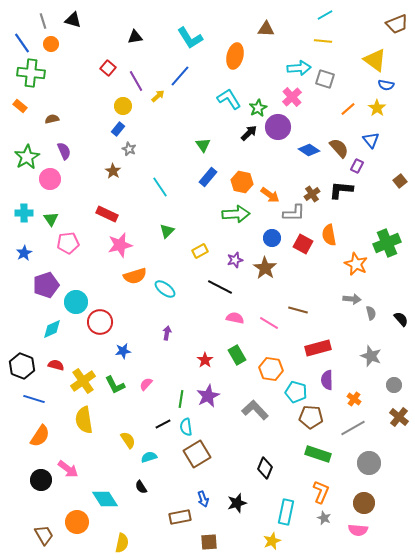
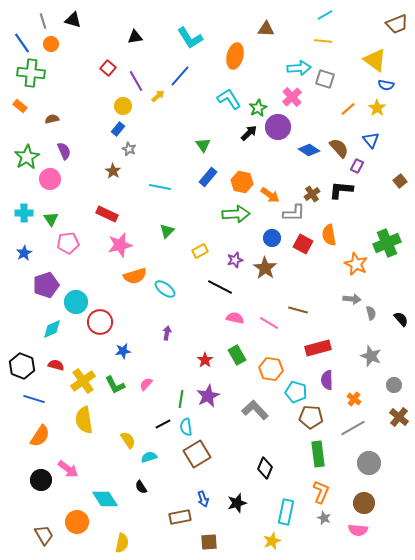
cyan line at (160, 187): rotated 45 degrees counterclockwise
green rectangle at (318, 454): rotated 65 degrees clockwise
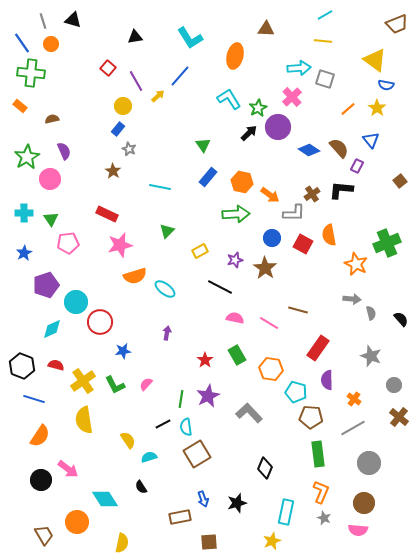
red rectangle at (318, 348): rotated 40 degrees counterclockwise
gray L-shape at (255, 410): moved 6 px left, 3 px down
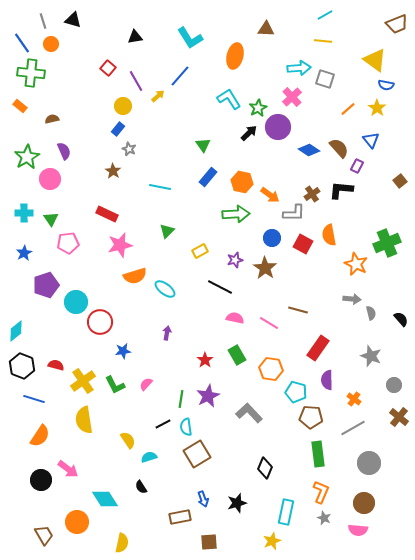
cyan diamond at (52, 329): moved 36 px left, 2 px down; rotated 15 degrees counterclockwise
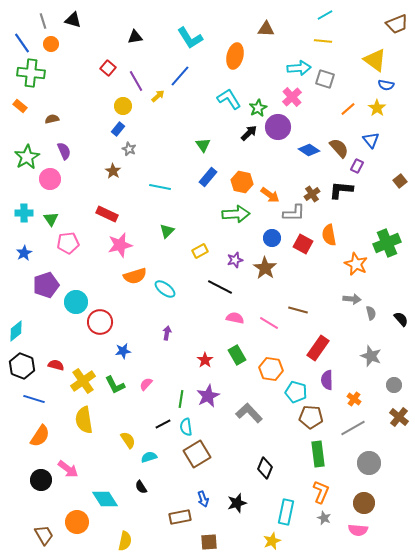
yellow semicircle at (122, 543): moved 3 px right, 2 px up
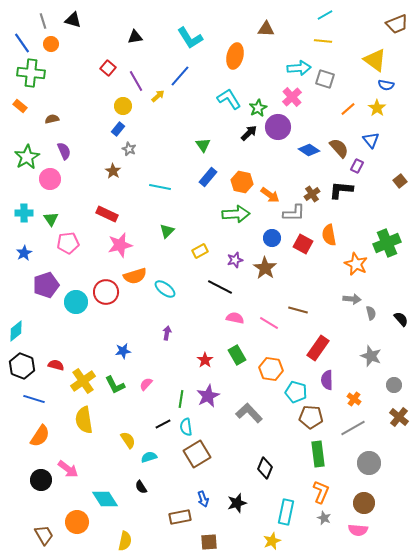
red circle at (100, 322): moved 6 px right, 30 px up
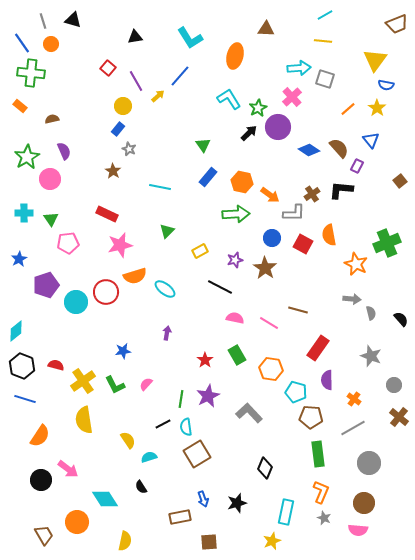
yellow triangle at (375, 60): rotated 30 degrees clockwise
blue star at (24, 253): moved 5 px left, 6 px down
blue line at (34, 399): moved 9 px left
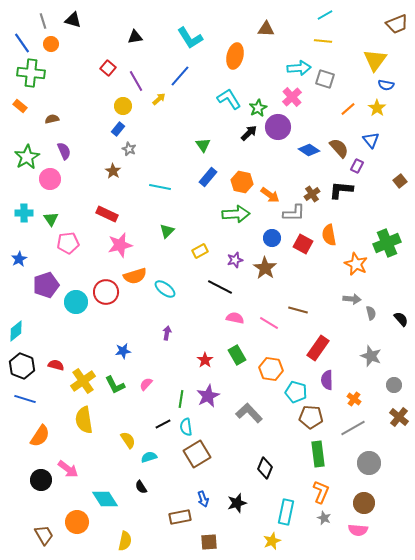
yellow arrow at (158, 96): moved 1 px right, 3 px down
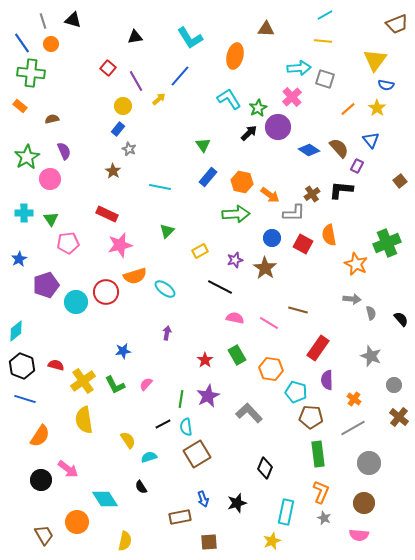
pink semicircle at (358, 530): moved 1 px right, 5 px down
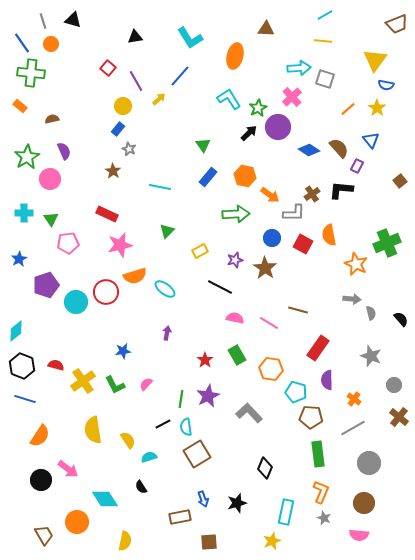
orange hexagon at (242, 182): moved 3 px right, 6 px up
yellow semicircle at (84, 420): moved 9 px right, 10 px down
